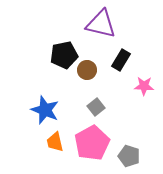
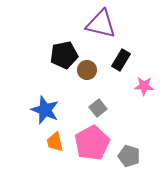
gray square: moved 2 px right, 1 px down
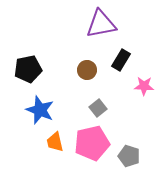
purple triangle: rotated 24 degrees counterclockwise
black pentagon: moved 36 px left, 14 px down
blue star: moved 5 px left
pink pentagon: rotated 16 degrees clockwise
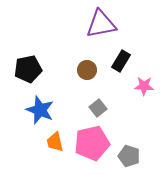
black rectangle: moved 1 px down
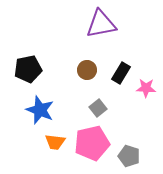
black rectangle: moved 12 px down
pink star: moved 2 px right, 2 px down
orange trapezoid: rotated 70 degrees counterclockwise
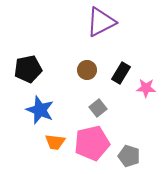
purple triangle: moved 2 px up; rotated 16 degrees counterclockwise
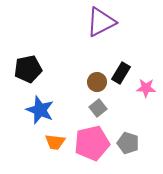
brown circle: moved 10 px right, 12 px down
gray pentagon: moved 1 px left, 13 px up
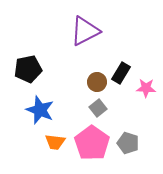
purple triangle: moved 16 px left, 9 px down
pink pentagon: rotated 24 degrees counterclockwise
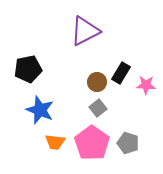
pink star: moved 3 px up
